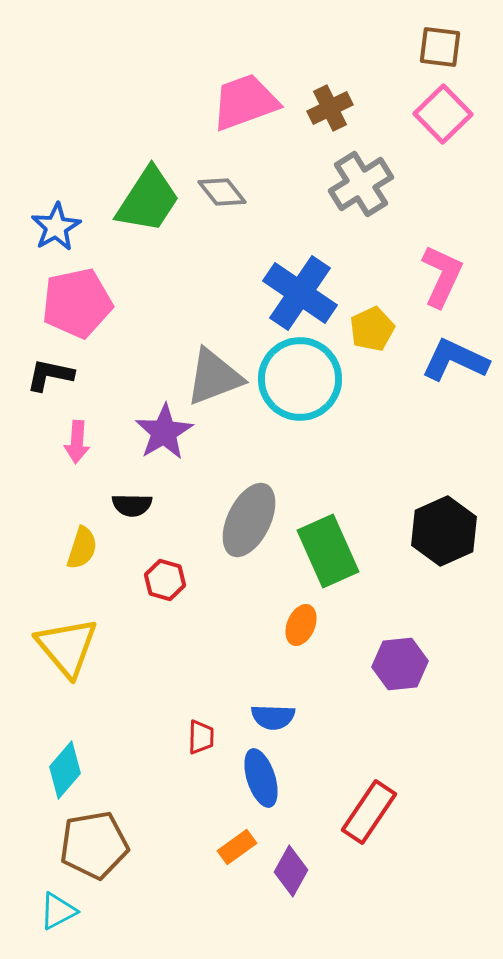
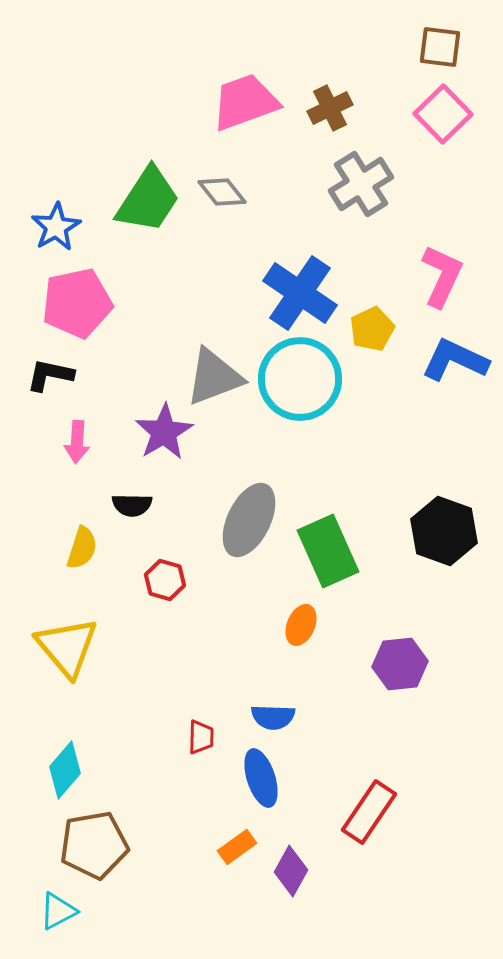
black hexagon: rotated 16 degrees counterclockwise
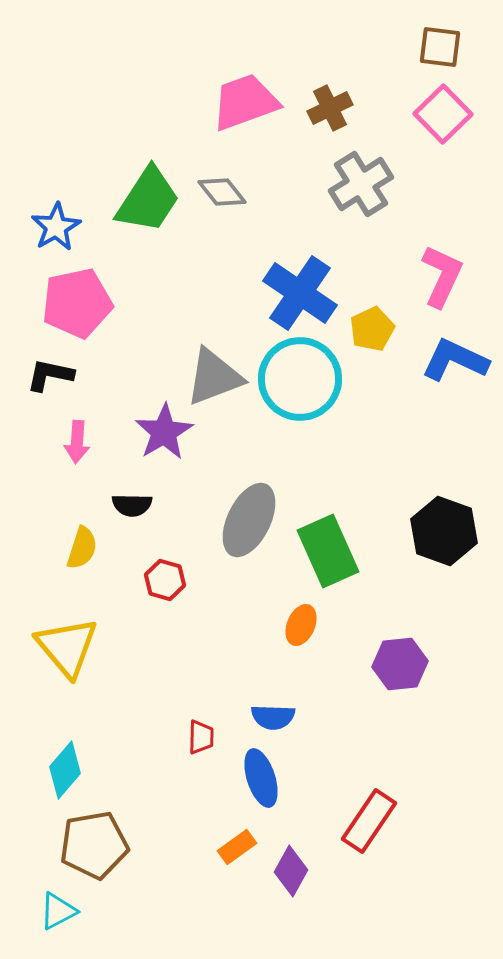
red rectangle: moved 9 px down
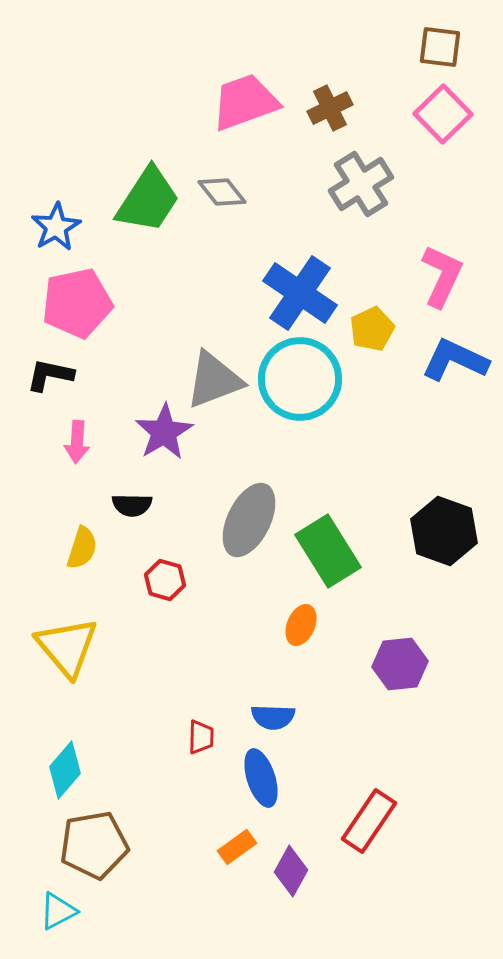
gray triangle: moved 3 px down
green rectangle: rotated 8 degrees counterclockwise
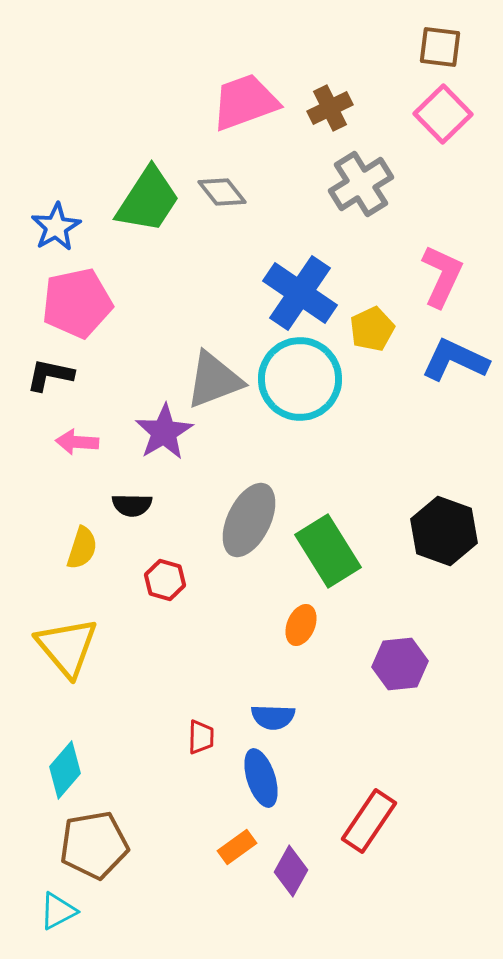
pink arrow: rotated 90 degrees clockwise
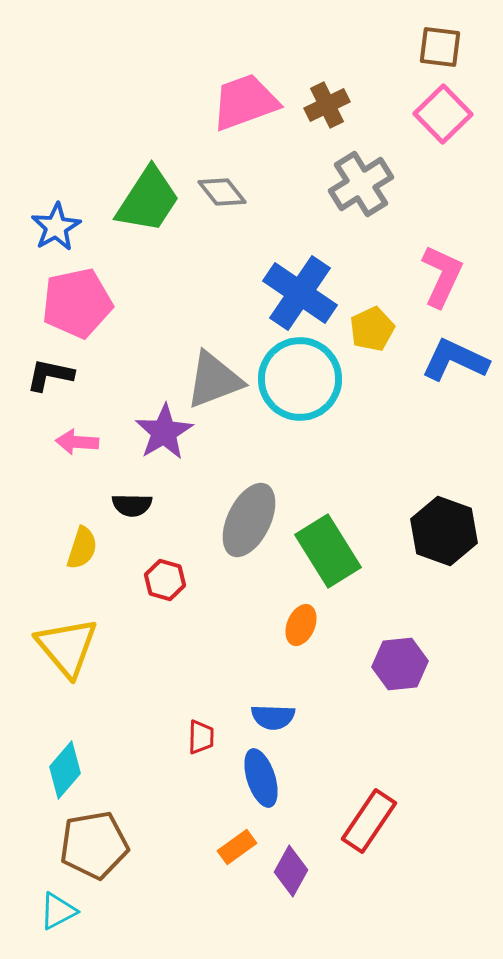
brown cross: moved 3 px left, 3 px up
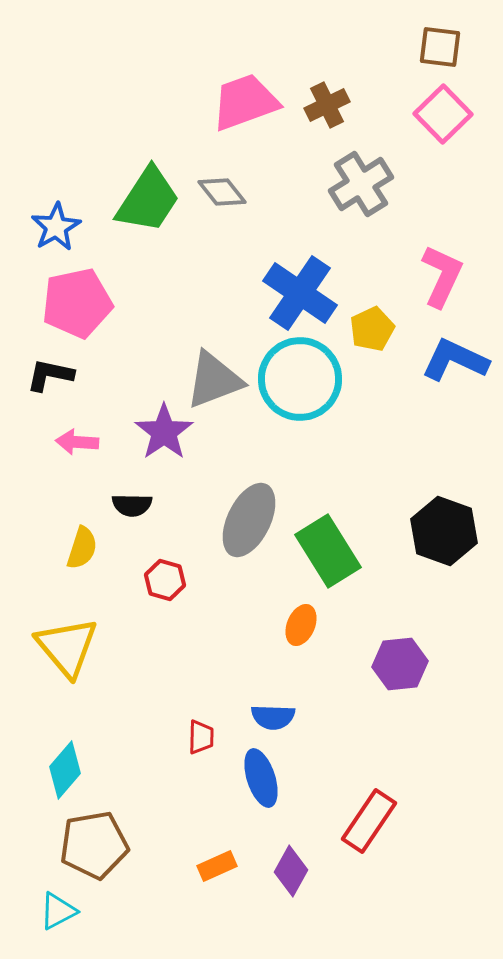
purple star: rotated 4 degrees counterclockwise
orange rectangle: moved 20 px left, 19 px down; rotated 12 degrees clockwise
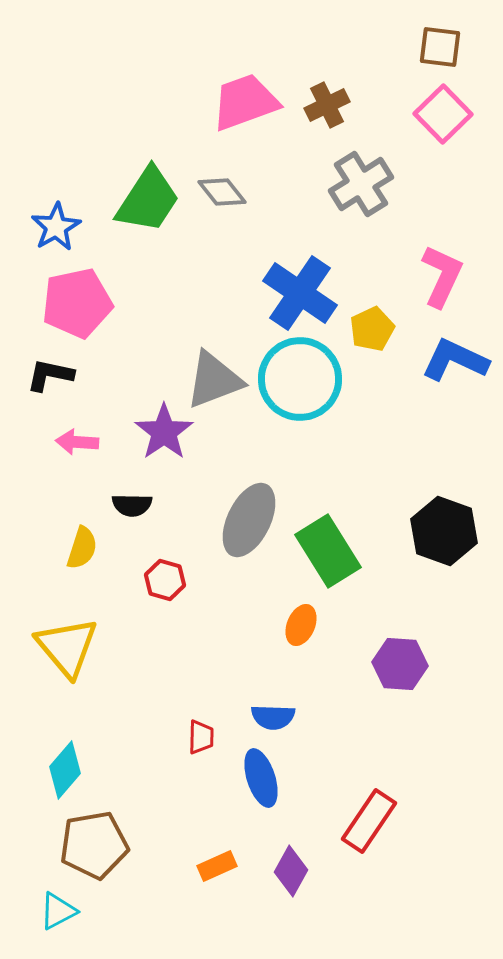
purple hexagon: rotated 10 degrees clockwise
